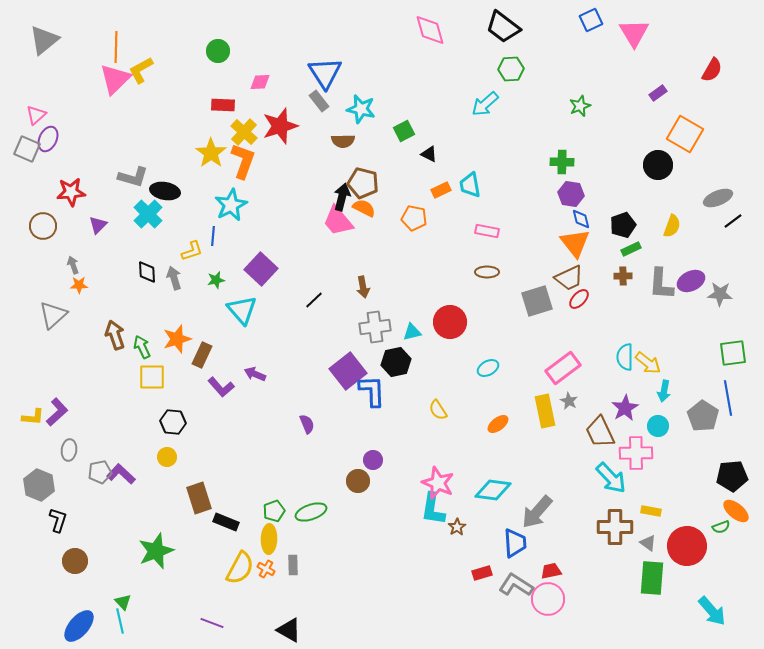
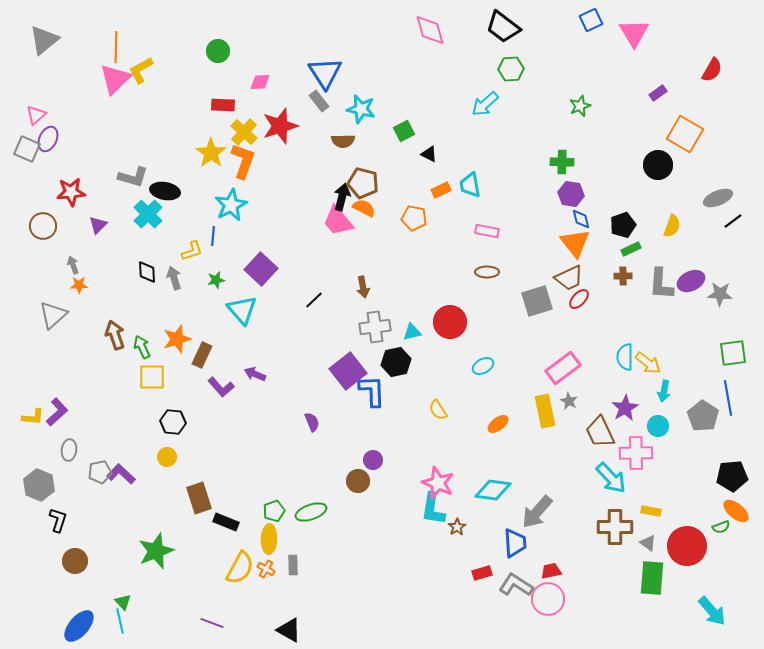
cyan ellipse at (488, 368): moved 5 px left, 2 px up
purple semicircle at (307, 424): moved 5 px right, 2 px up
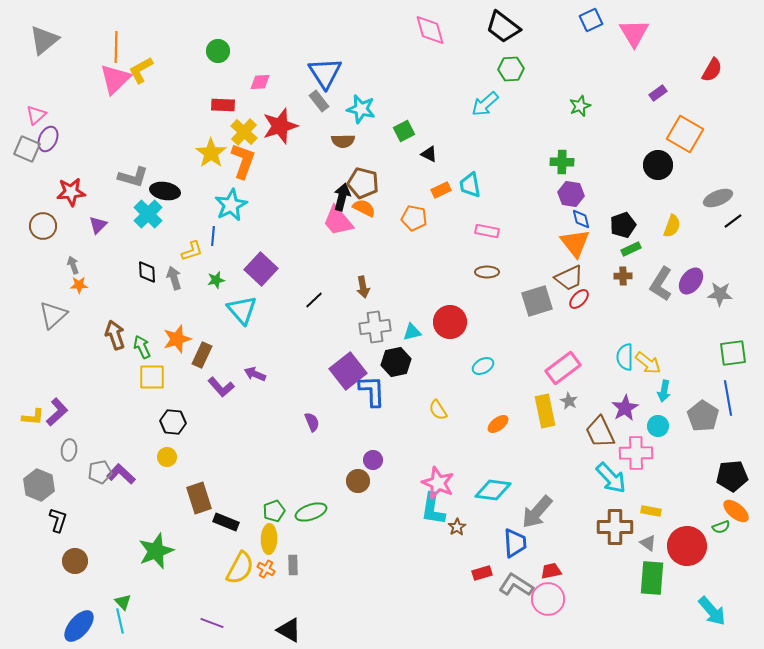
purple ellipse at (691, 281): rotated 28 degrees counterclockwise
gray L-shape at (661, 284): rotated 28 degrees clockwise
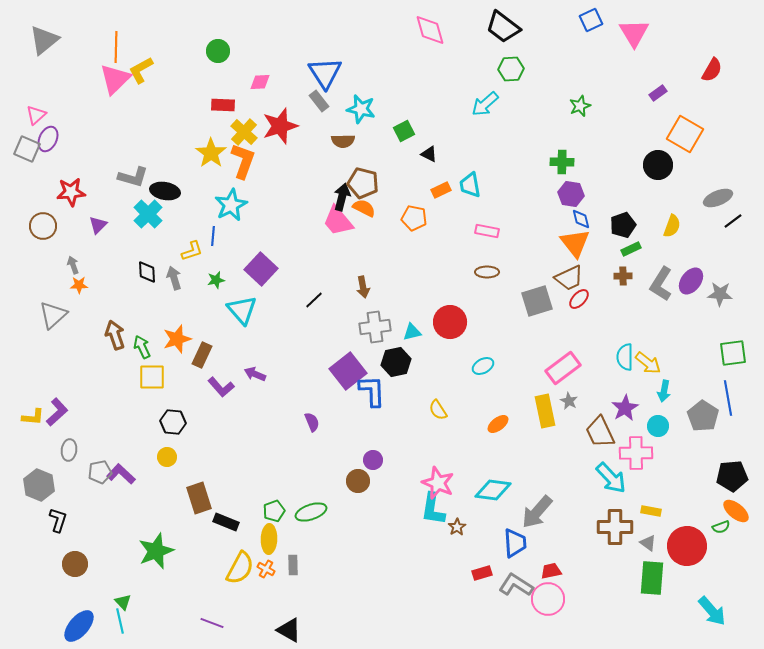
brown circle at (75, 561): moved 3 px down
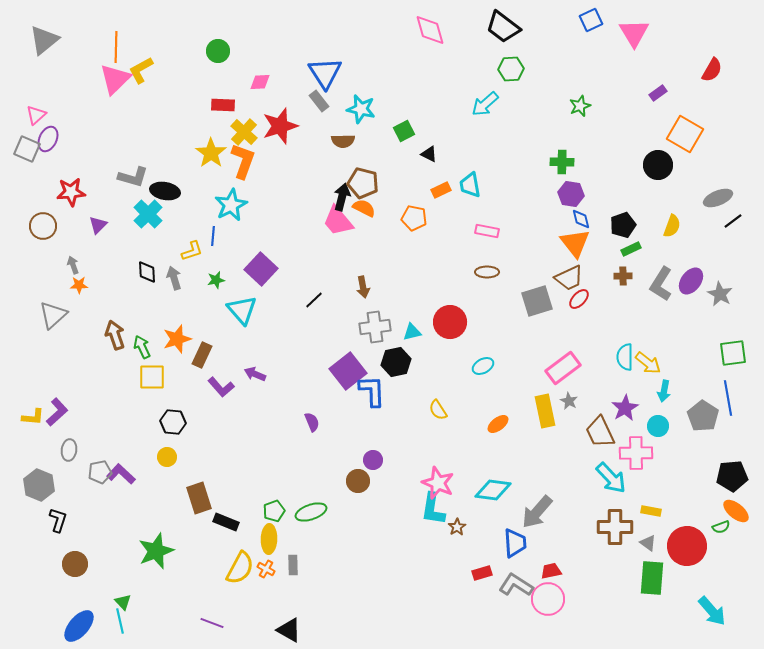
gray star at (720, 294): rotated 25 degrees clockwise
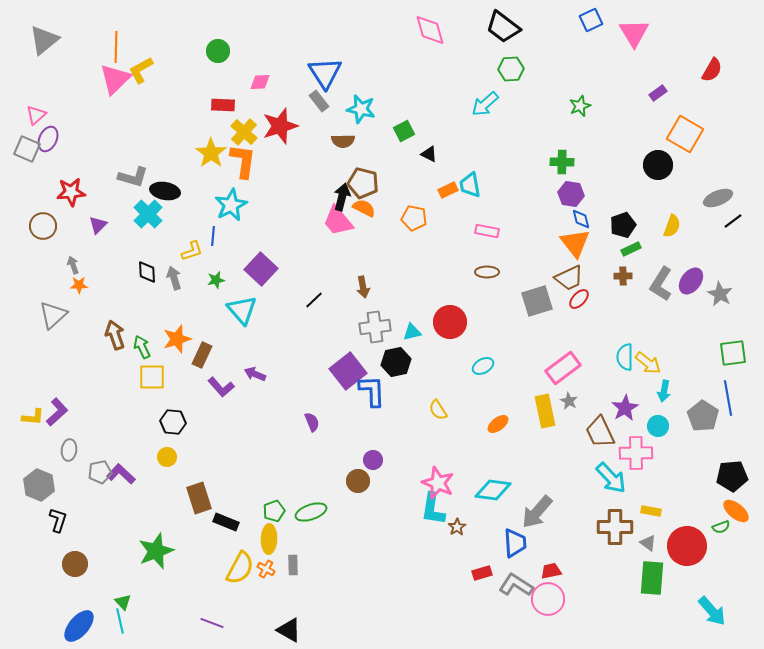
orange L-shape at (243, 161): rotated 12 degrees counterclockwise
orange rectangle at (441, 190): moved 7 px right
